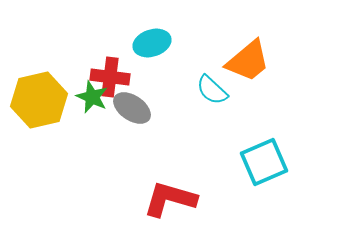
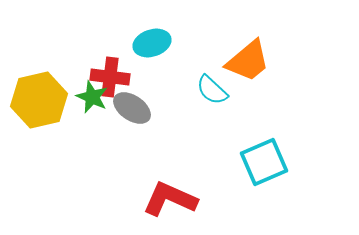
red L-shape: rotated 8 degrees clockwise
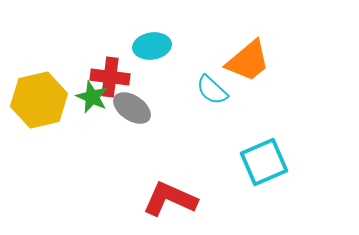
cyan ellipse: moved 3 px down; rotated 9 degrees clockwise
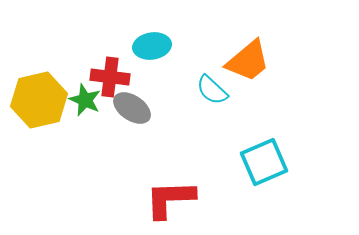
green star: moved 7 px left, 3 px down
red L-shape: rotated 26 degrees counterclockwise
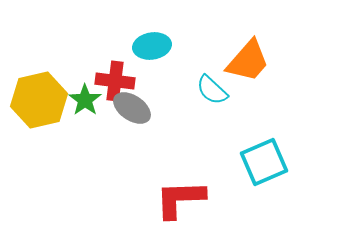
orange trapezoid: rotated 9 degrees counterclockwise
red cross: moved 5 px right, 4 px down
green star: rotated 12 degrees clockwise
red L-shape: moved 10 px right
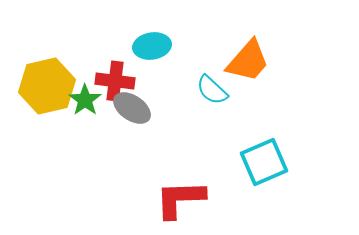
yellow hexagon: moved 8 px right, 14 px up
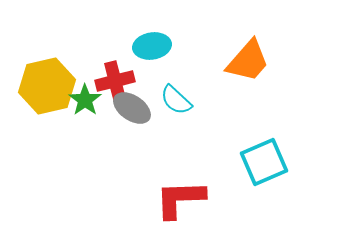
red cross: rotated 21 degrees counterclockwise
cyan semicircle: moved 36 px left, 10 px down
